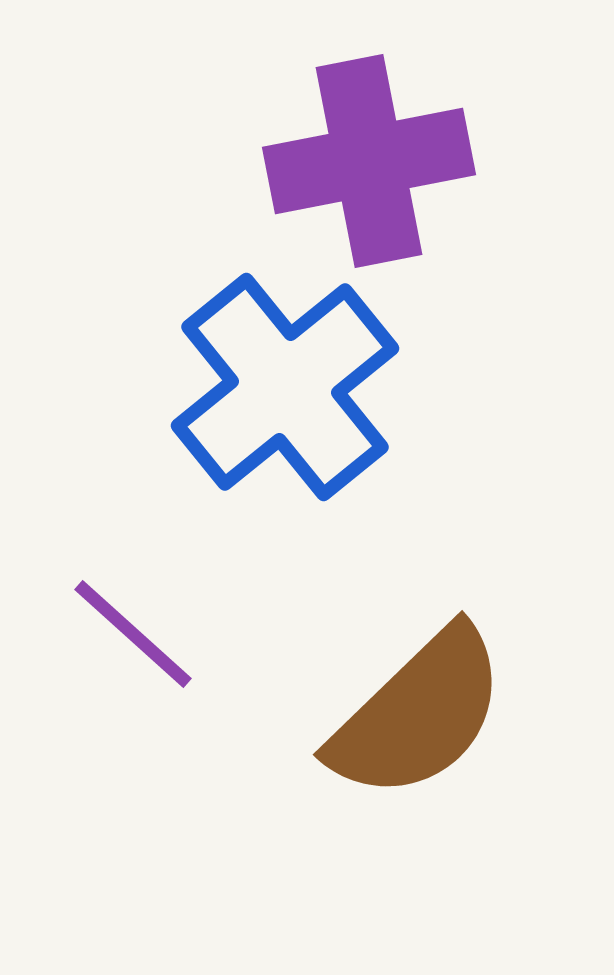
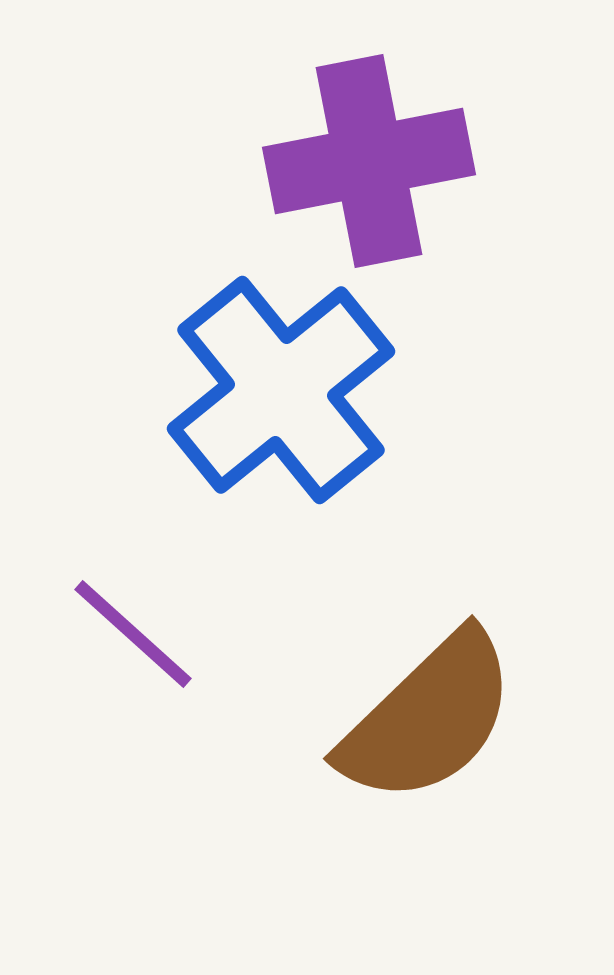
blue cross: moved 4 px left, 3 px down
brown semicircle: moved 10 px right, 4 px down
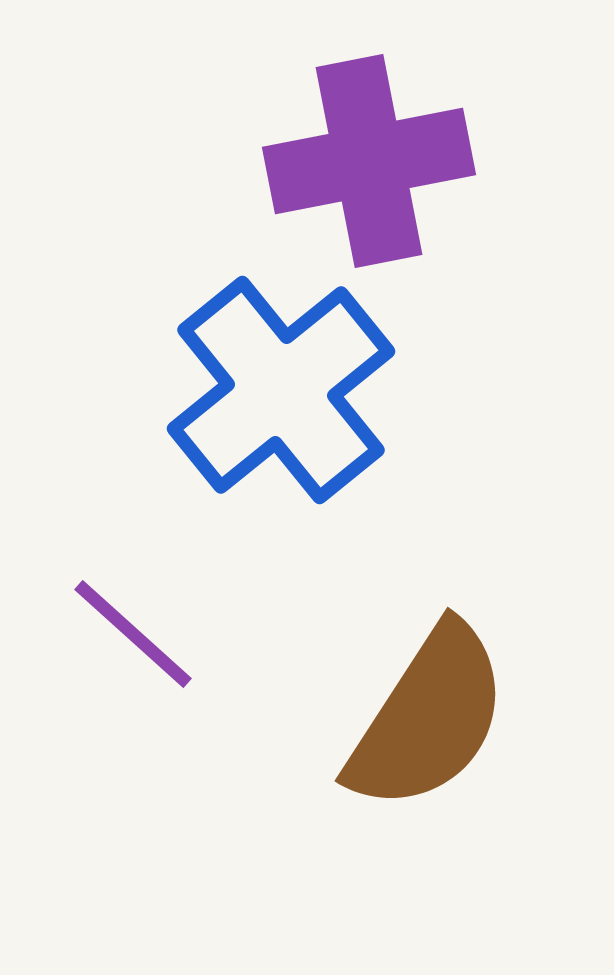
brown semicircle: rotated 13 degrees counterclockwise
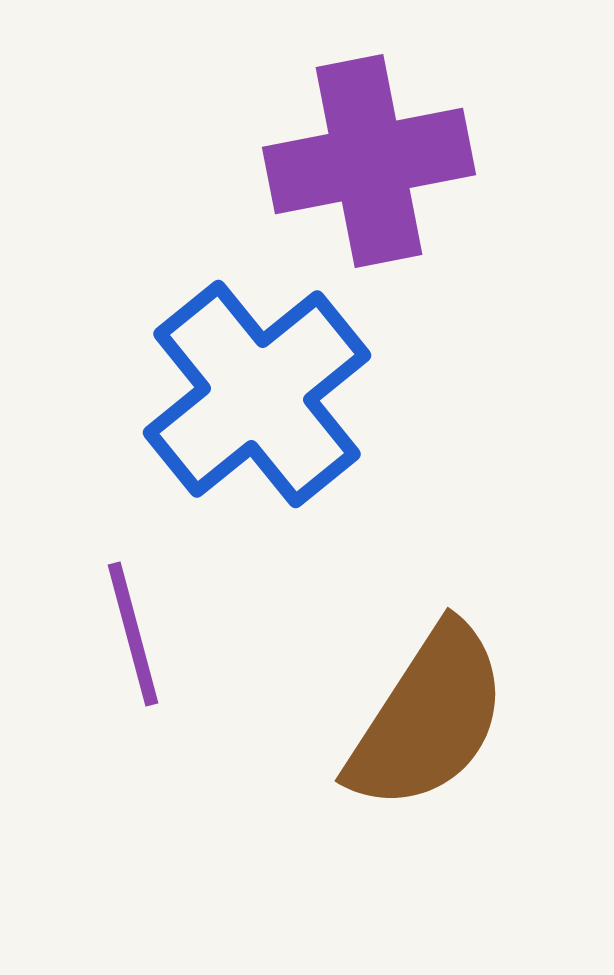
blue cross: moved 24 px left, 4 px down
purple line: rotated 33 degrees clockwise
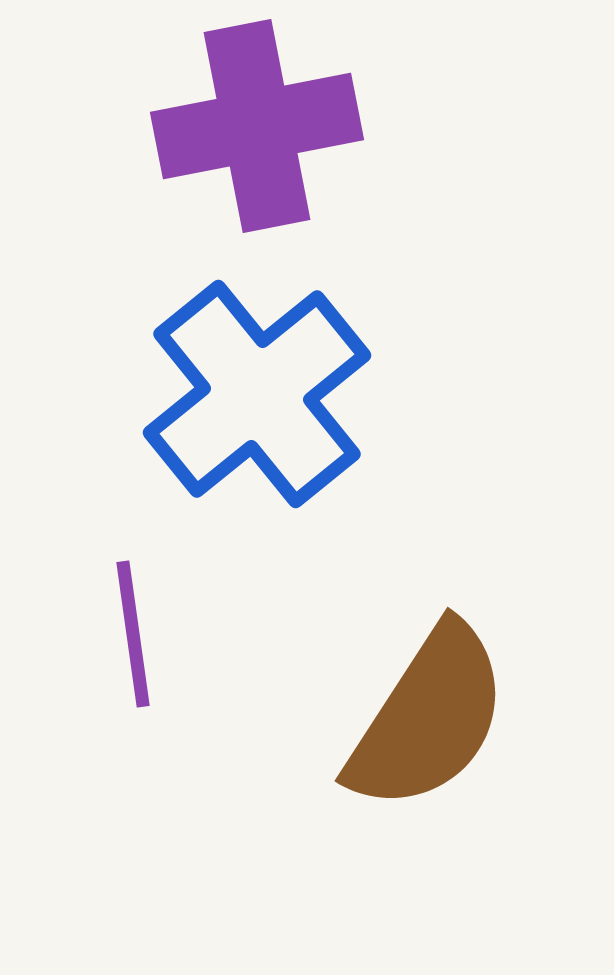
purple cross: moved 112 px left, 35 px up
purple line: rotated 7 degrees clockwise
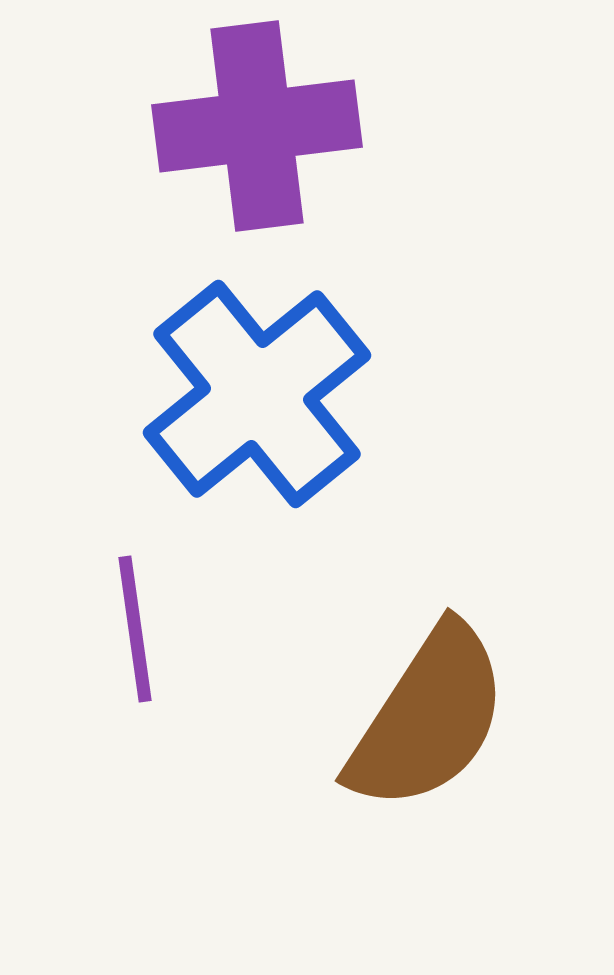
purple cross: rotated 4 degrees clockwise
purple line: moved 2 px right, 5 px up
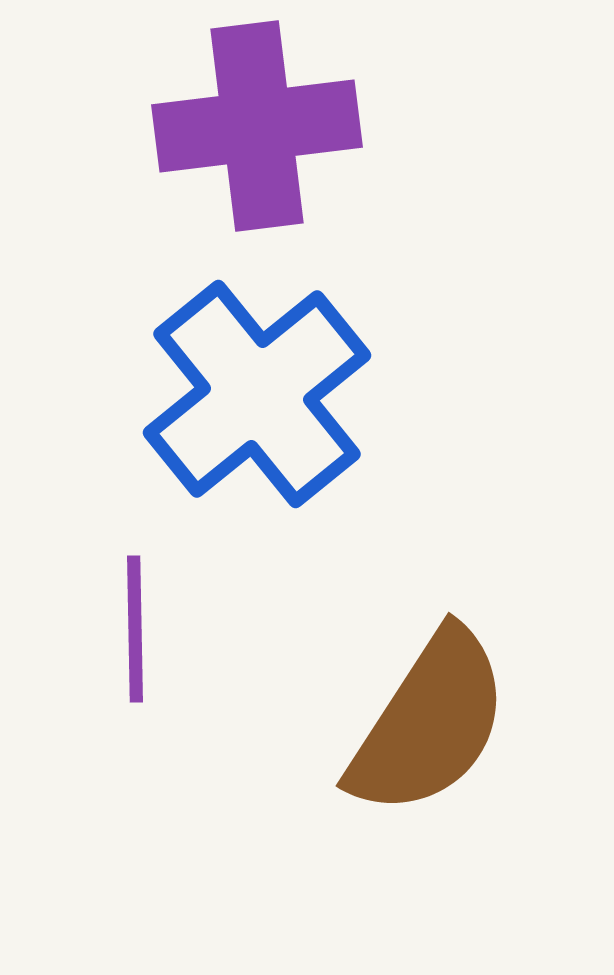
purple line: rotated 7 degrees clockwise
brown semicircle: moved 1 px right, 5 px down
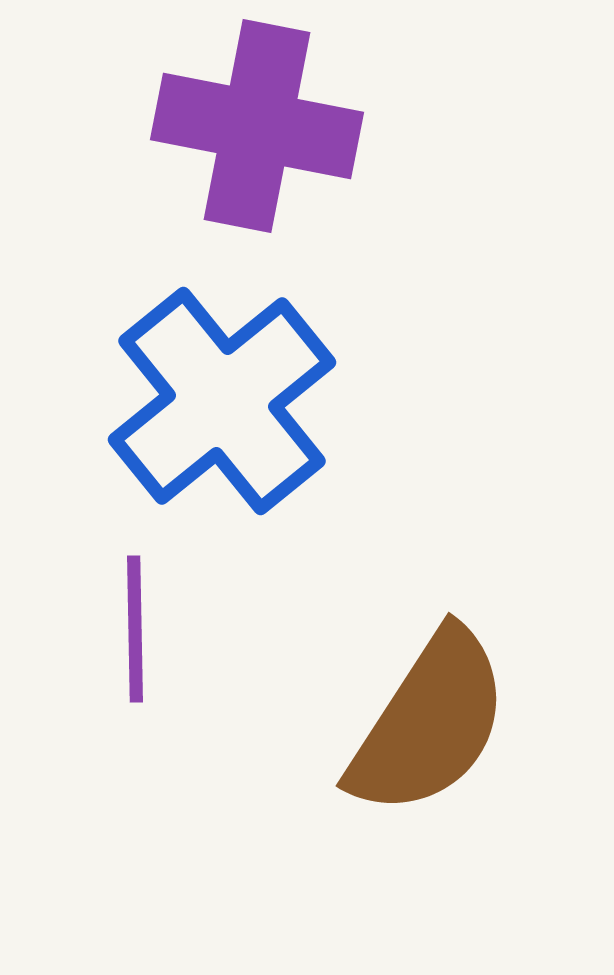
purple cross: rotated 18 degrees clockwise
blue cross: moved 35 px left, 7 px down
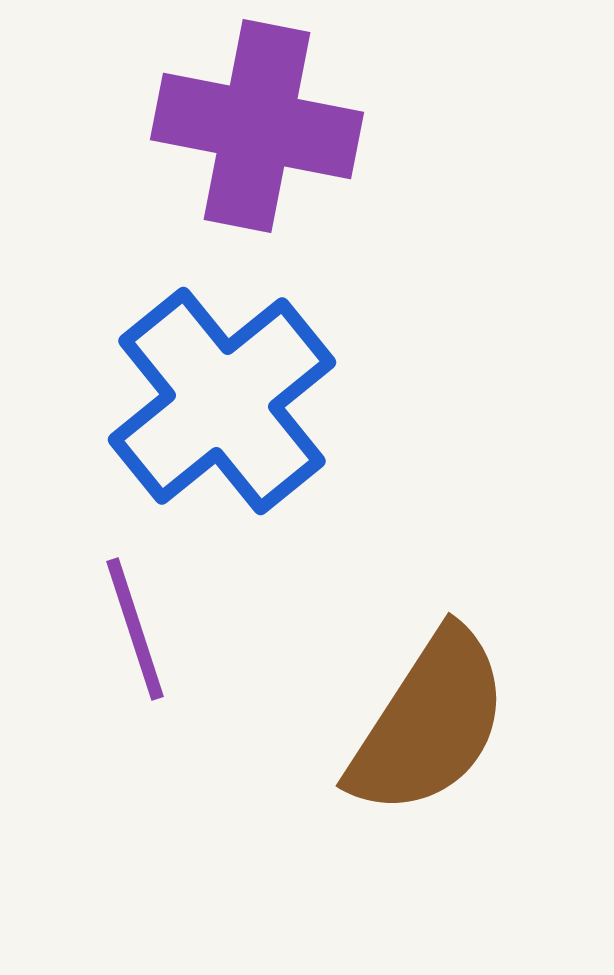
purple line: rotated 17 degrees counterclockwise
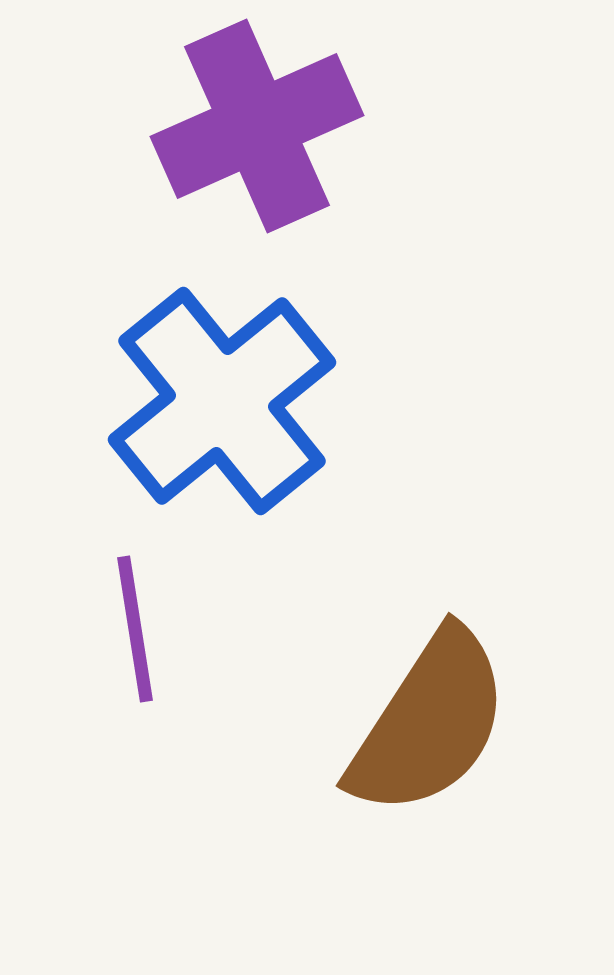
purple cross: rotated 35 degrees counterclockwise
purple line: rotated 9 degrees clockwise
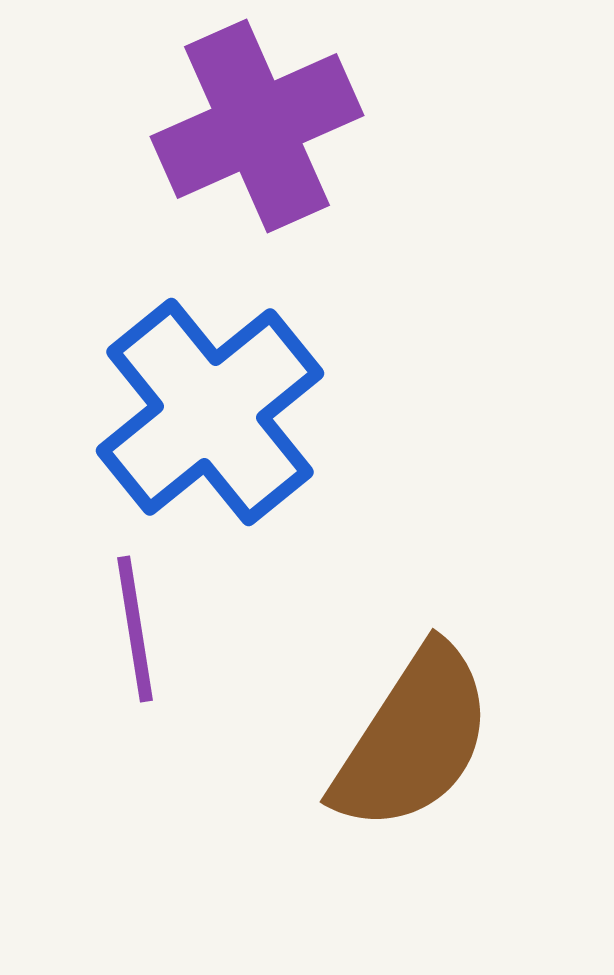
blue cross: moved 12 px left, 11 px down
brown semicircle: moved 16 px left, 16 px down
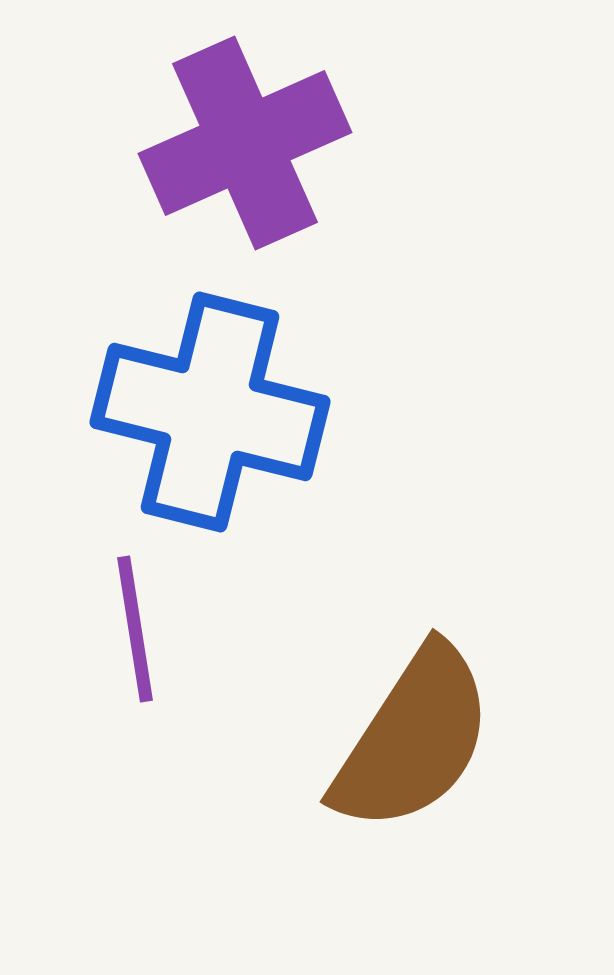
purple cross: moved 12 px left, 17 px down
blue cross: rotated 37 degrees counterclockwise
